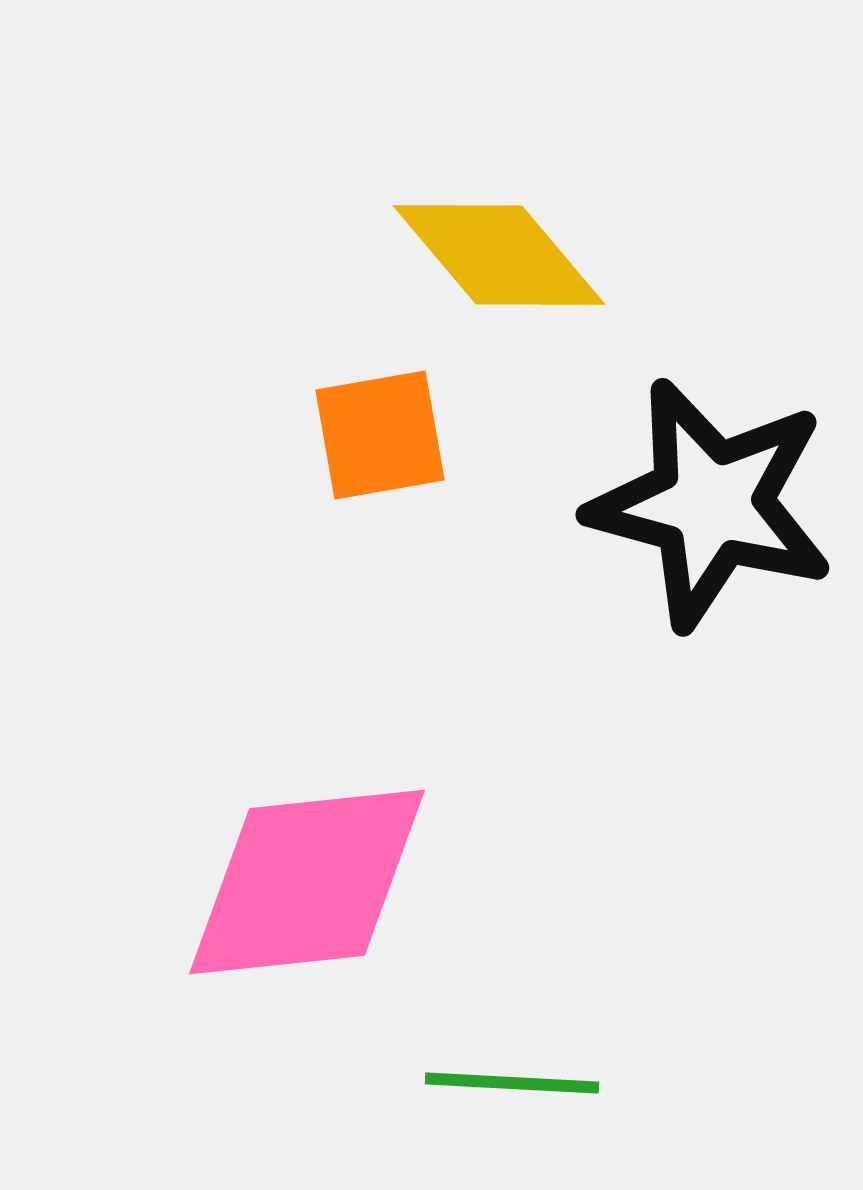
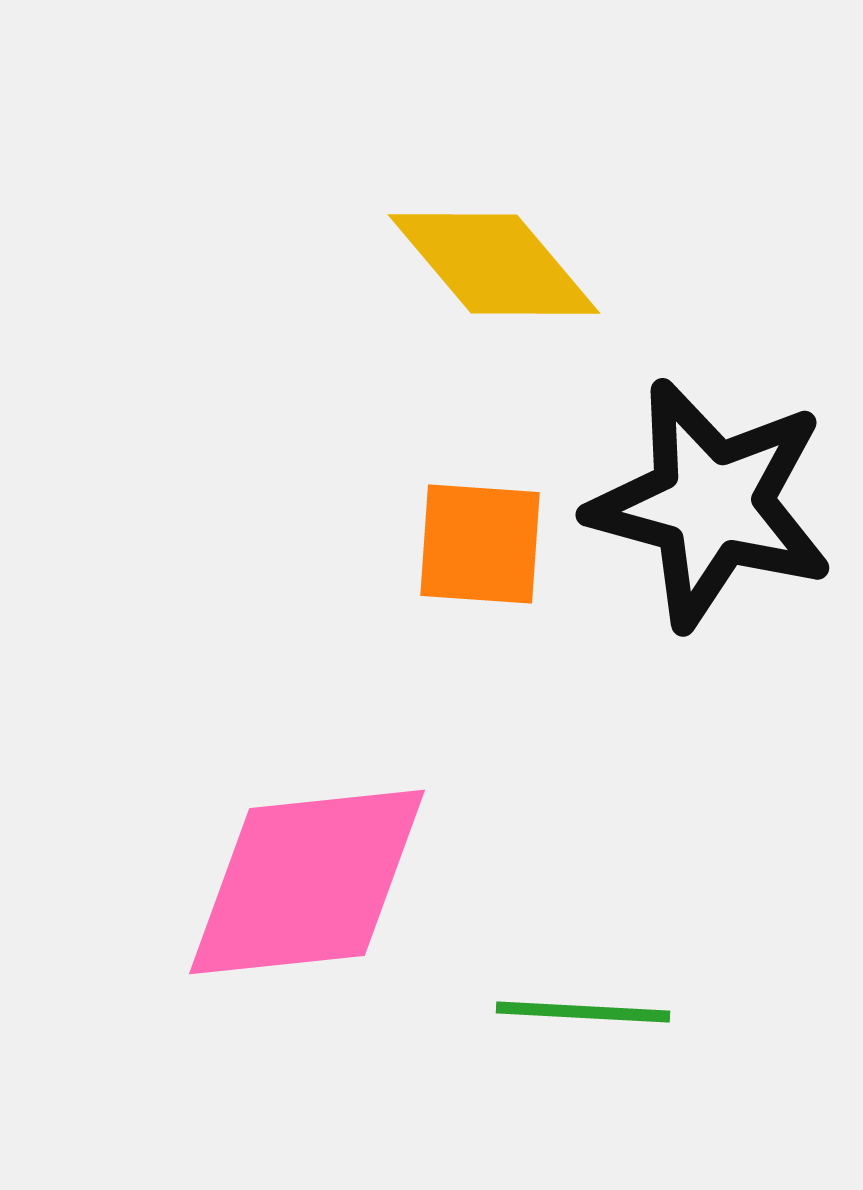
yellow diamond: moved 5 px left, 9 px down
orange square: moved 100 px right, 109 px down; rotated 14 degrees clockwise
green line: moved 71 px right, 71 px up
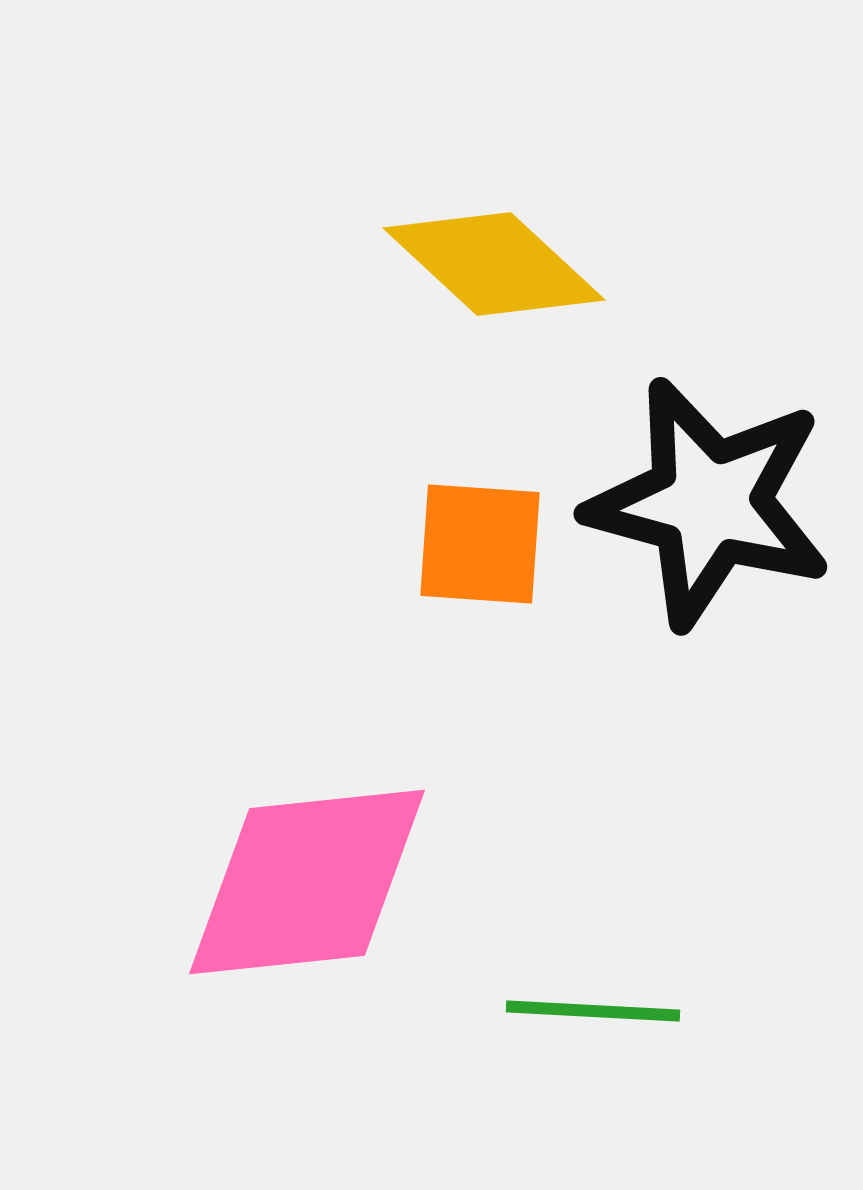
yellow diamond: rotated 7 degrees counterclockwise
black star: moved 2 px left, 1 px up
green line: moved 10 px right, 1 px up
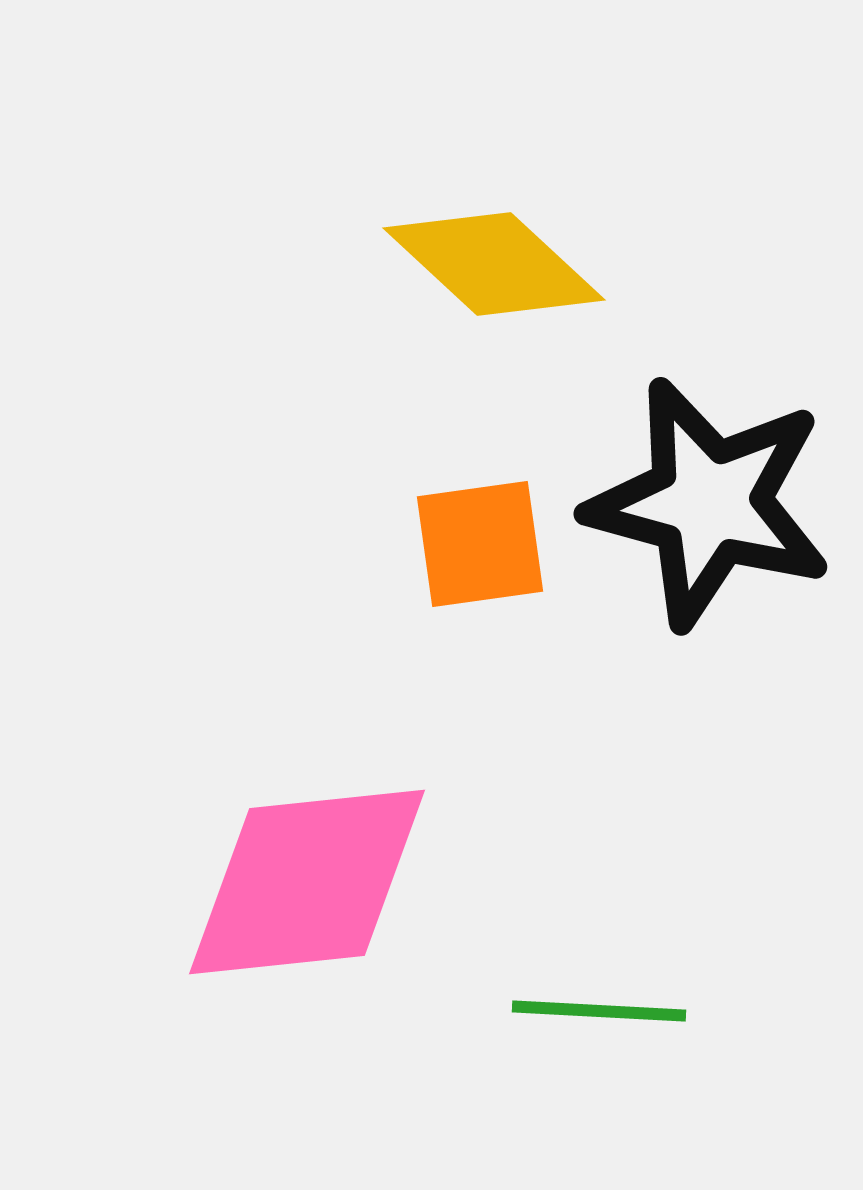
orange square: rotated 12 degrees counterclockwise
green line: moved 6 px right
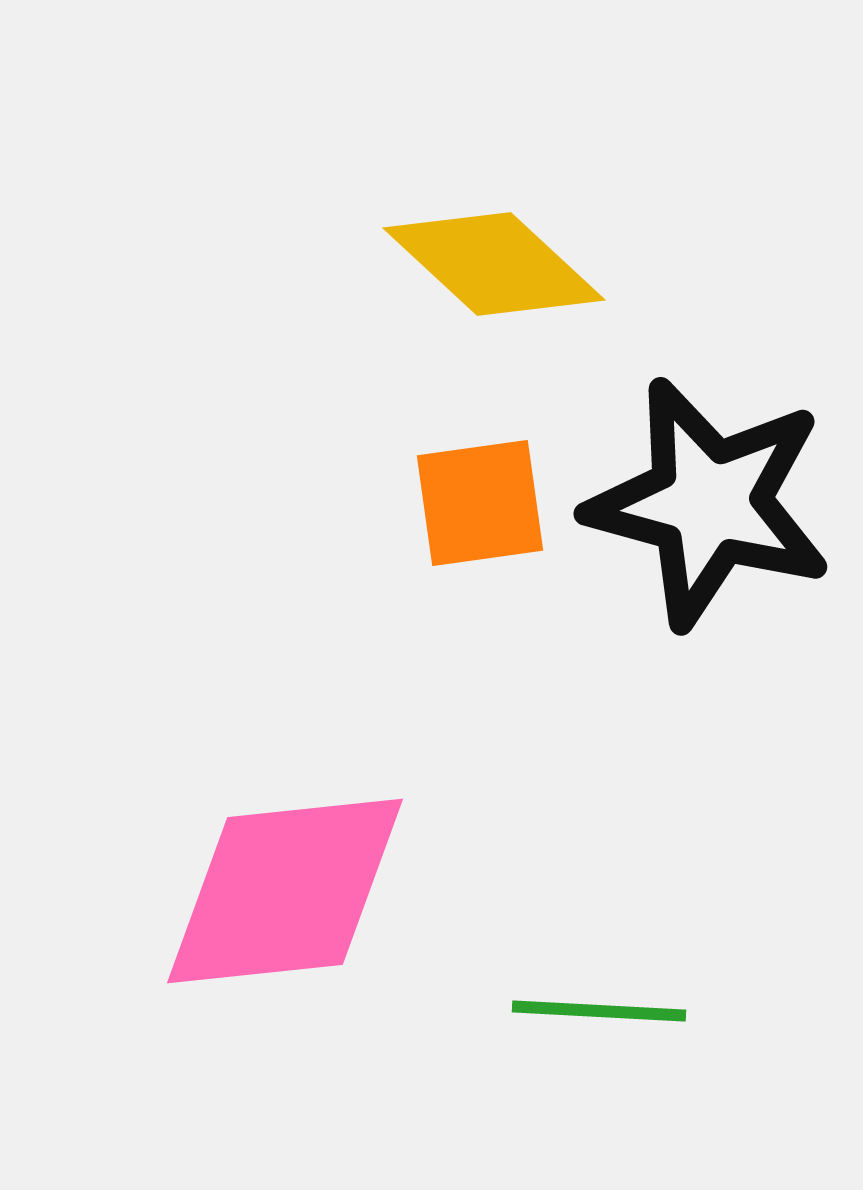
orange square: moved 41 px up
pink diamond: moved 22 px left, 9 px down
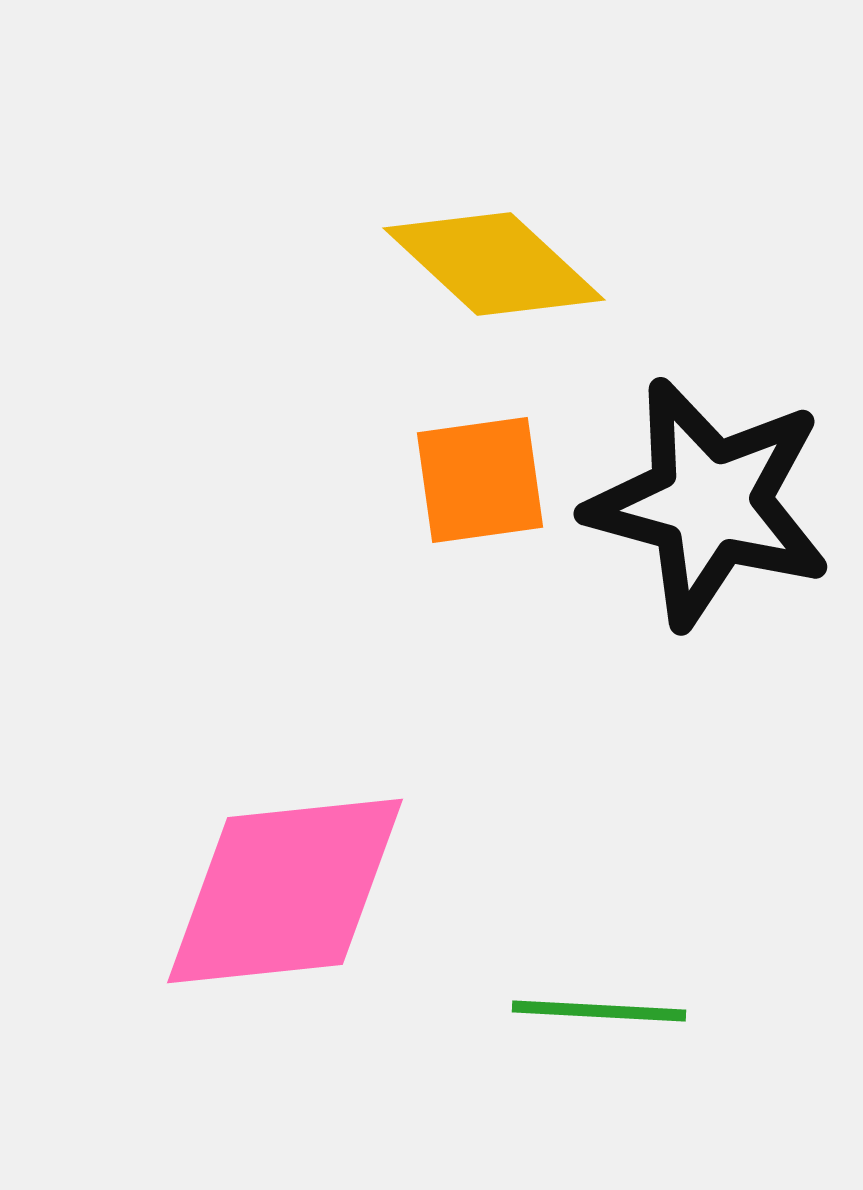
orange square: moved 23 px up
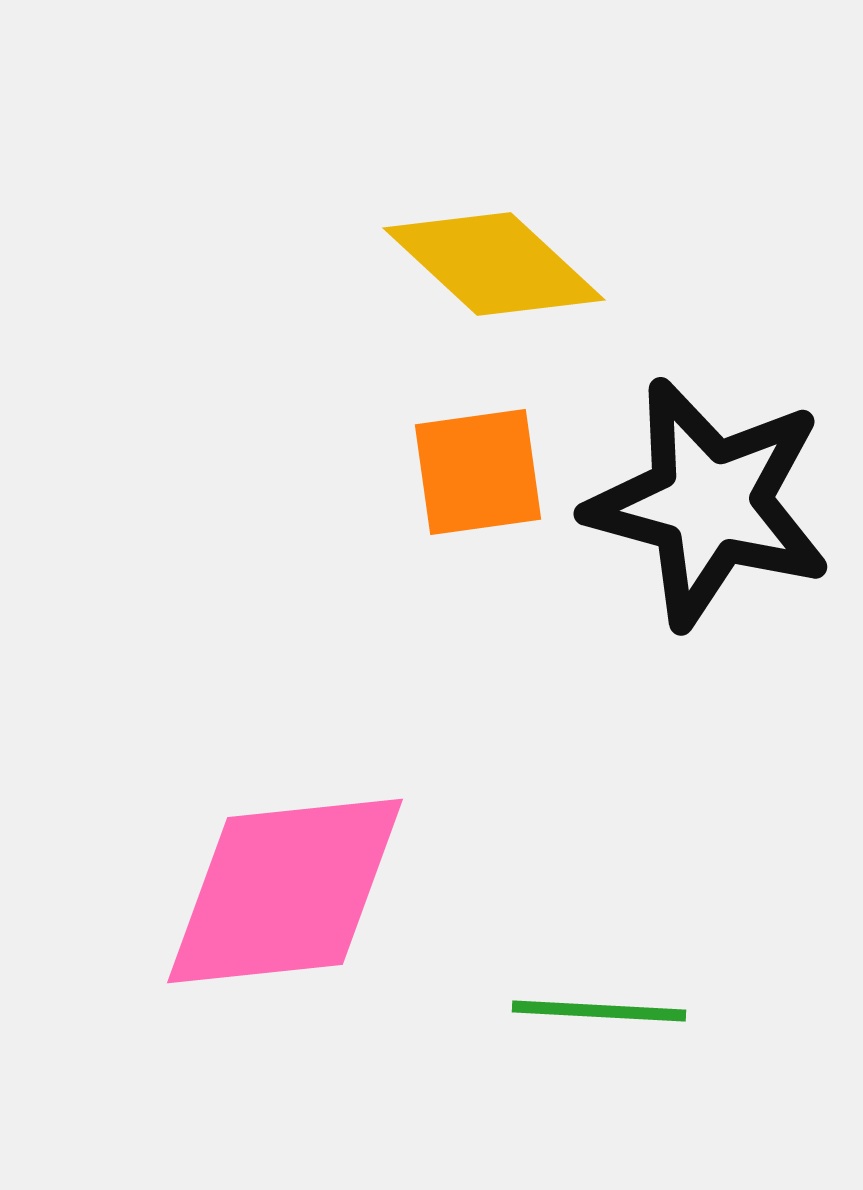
orange square: moved 2 px left, 8 px up
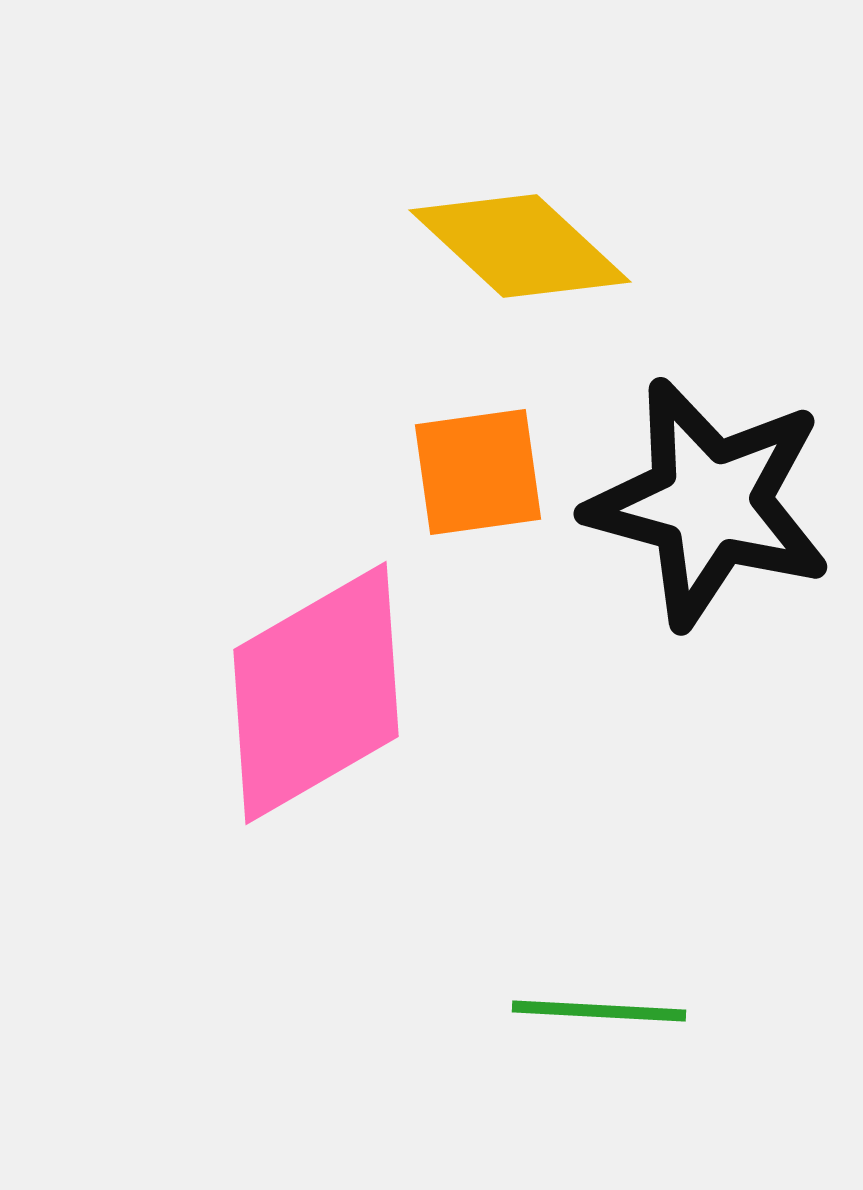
yellow diamond: moved 26 px right, 18 px up
pink diamond: moved 31 px right, 198 px up; rotated 24 degrees counterclockwise
